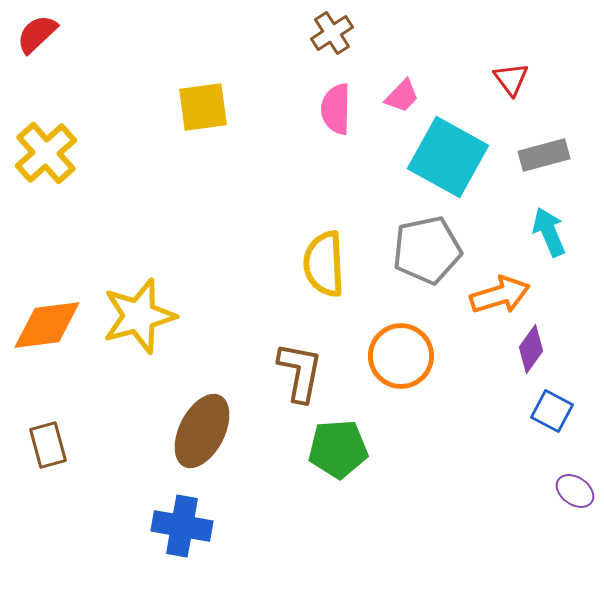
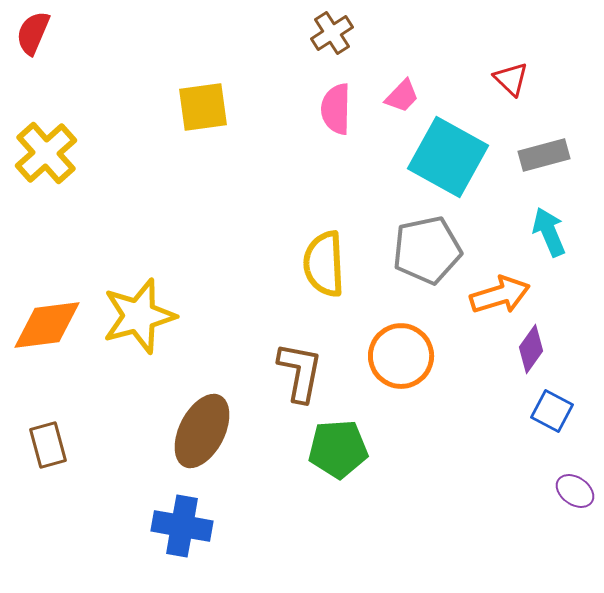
red semicircle: moved 4 px left, 1 px up; rotated 24 degrees counterclockwise
red triangle: rotated 9 degrees counterclockwise
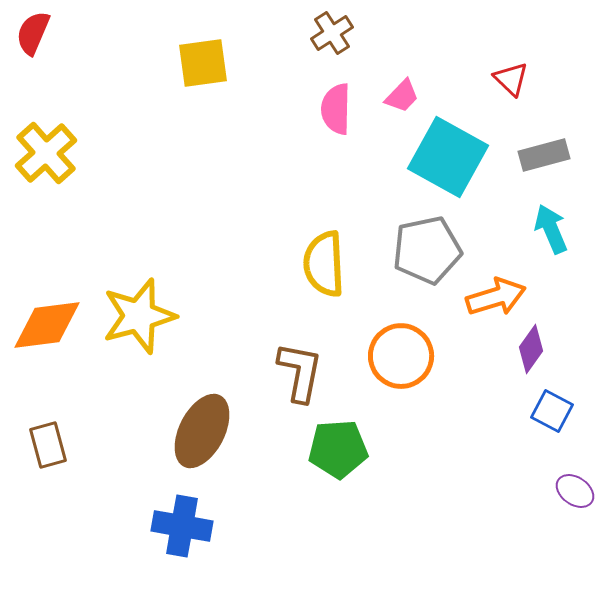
yellow square: moved 44 px up
cyan arrow: moved 2 px right, 3 px up
orange arrow: moved 4 px left, 2 px down
